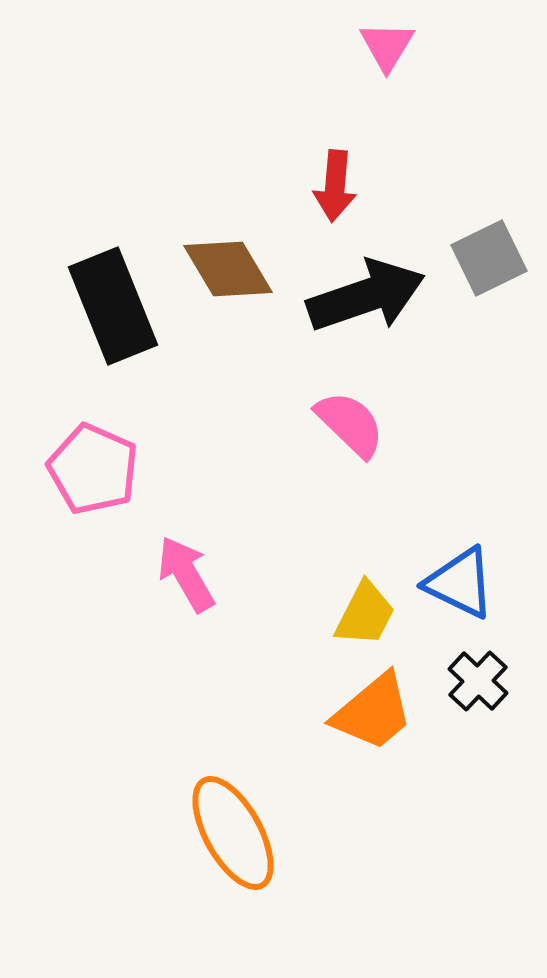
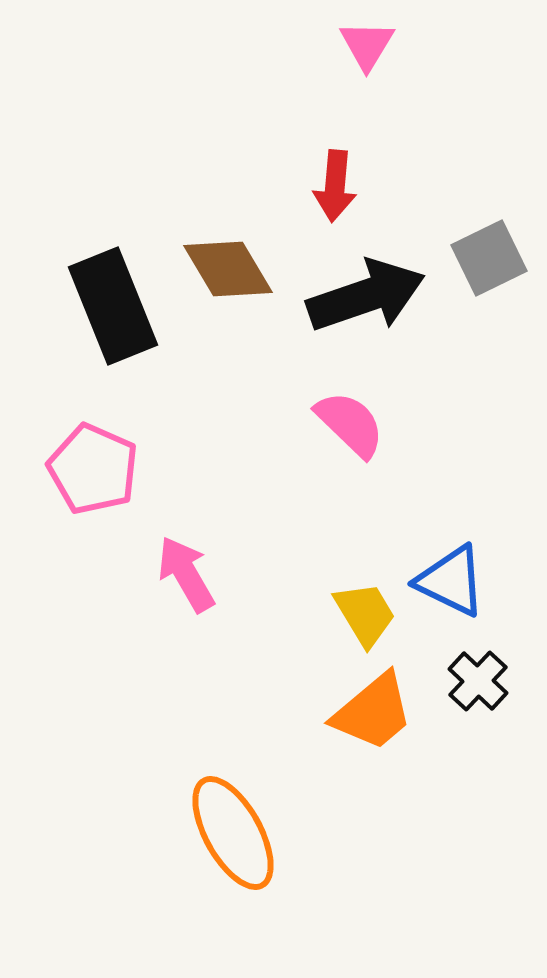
pink triangle: moved 20 px left, 1 px up
blue triangle: moved 9 px left, 2 px up
yellow trapezoid: rotated 58 degrees counterclockwise
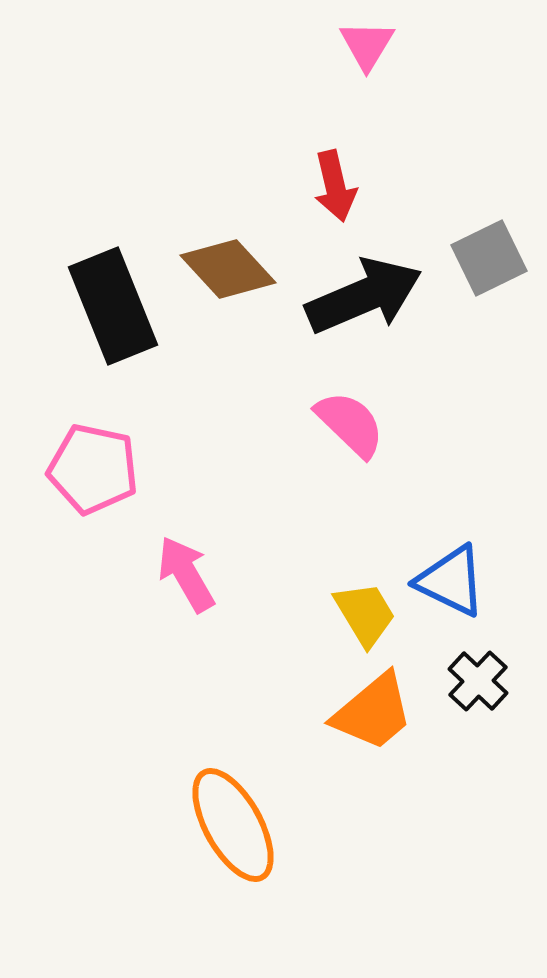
red arrow: rotated 18 degrees counterclockwise
brown diamond: rotated 12 degrees counterclockwise
black arrow: moved 2 px left; rotated 4 degrees counterclockwise
pink pentagon: rotated 12 degrees counterclockwise
orange ellipse: moved 8 px up
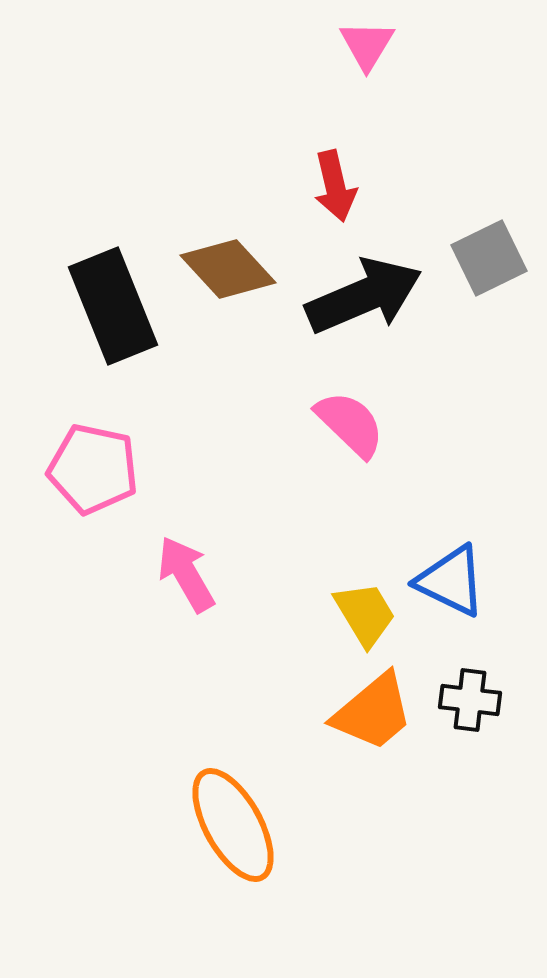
black cross: moved 8 px left, 19 px down; rotated 36 degrees counterclockwise
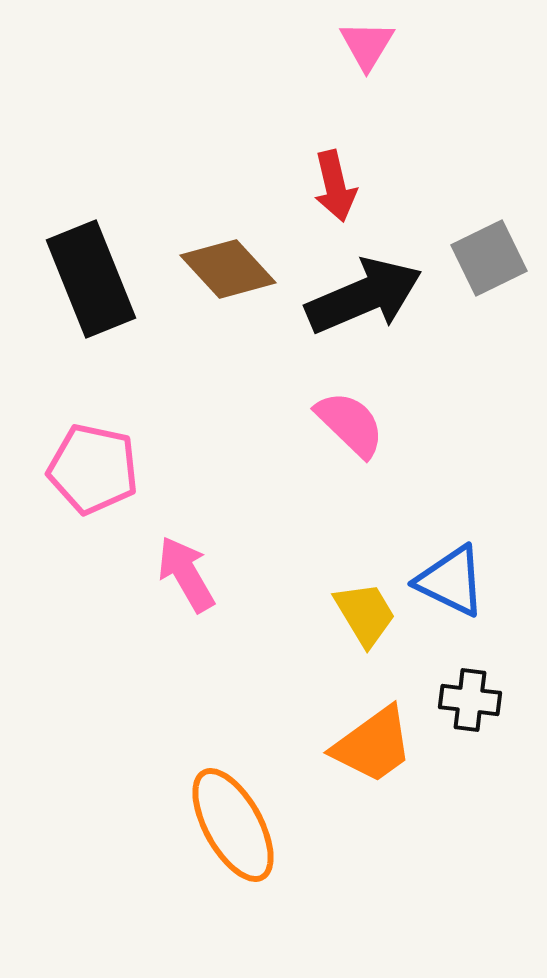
black rectangle: moved 22 px left, 27 px up
orange trapezoid: moved 33 px down; rotated 4 degrees clockwise
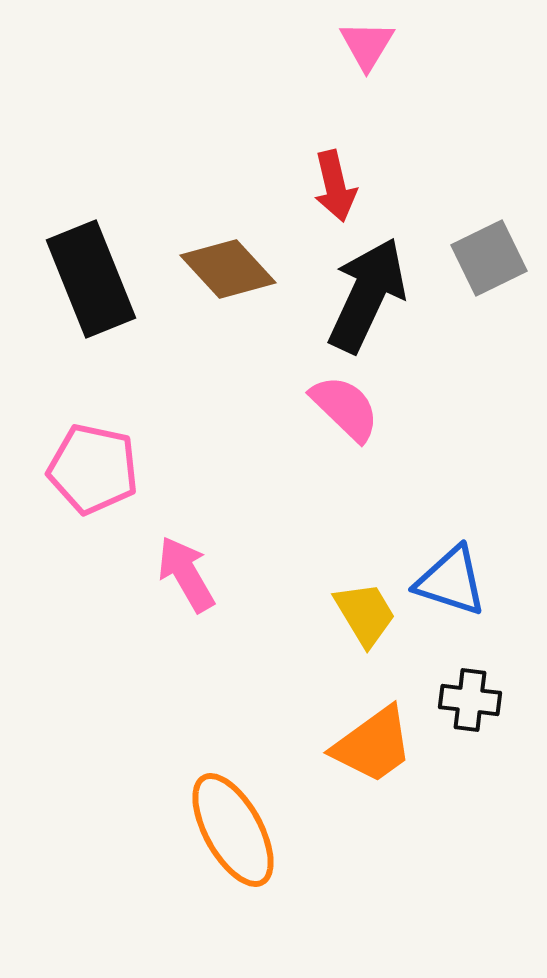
black arrow: moved 3 px right, 1 px up; rotated 42 degrees counterclockwise
pink semicircle: moved 5 px left, 16 px up
blue triangle: rotated 8 degrees counterclockwise
orange ellipse: moved 5 px down
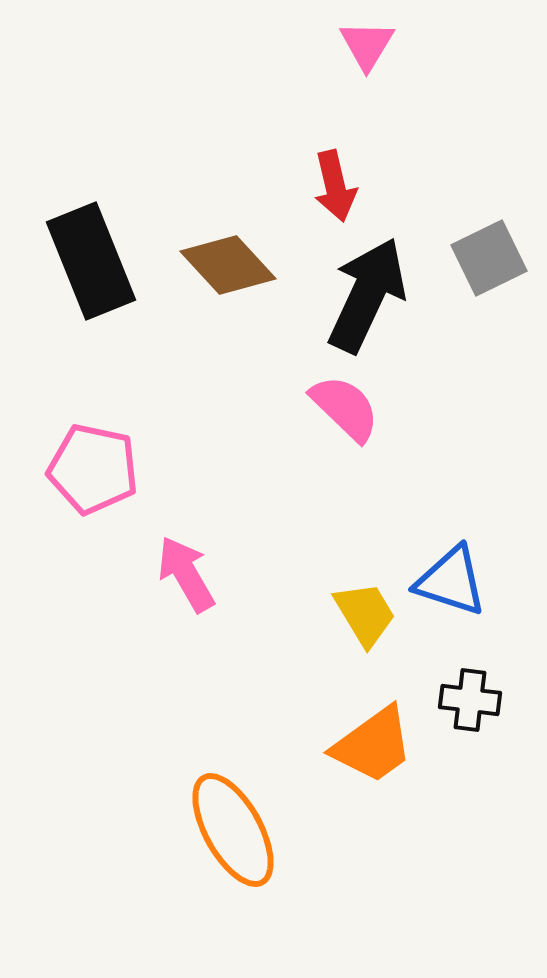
brown diamond: moved 4 px up
black rectangle: moved 18 px up
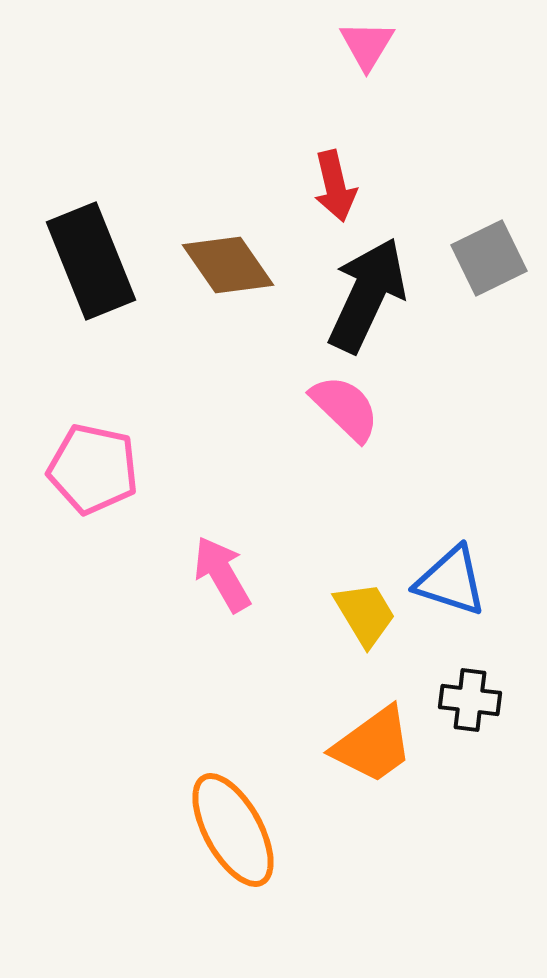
brown diamond: rotated 8 degrees clockwise
pink arrow: moved 36 px right
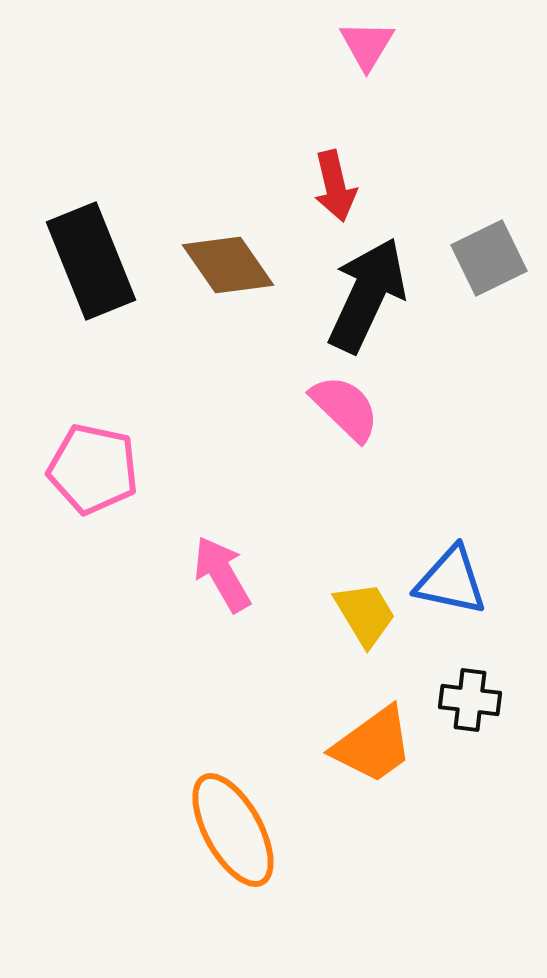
blue triangle: rotated 6 degrees counterclockwise
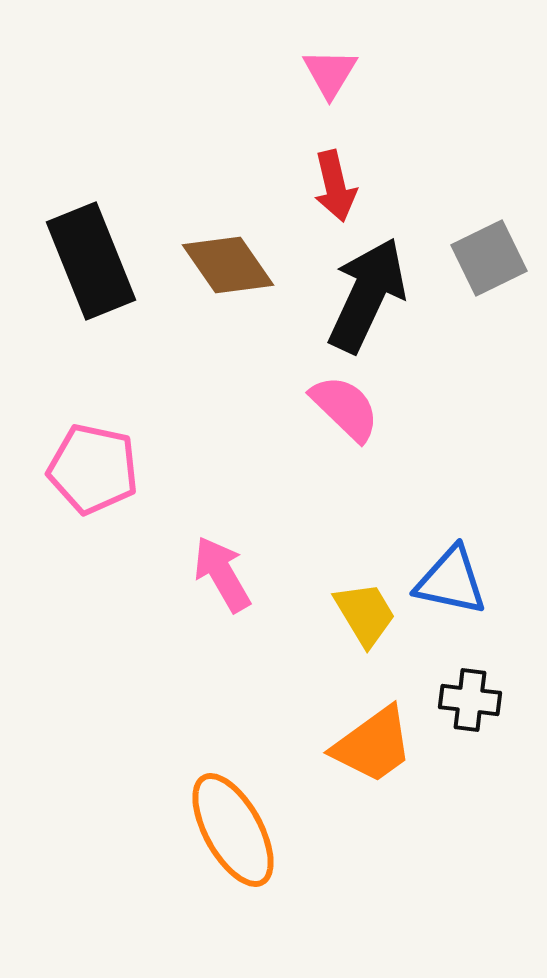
pink triangle: moved 37 px left, 28 px down
